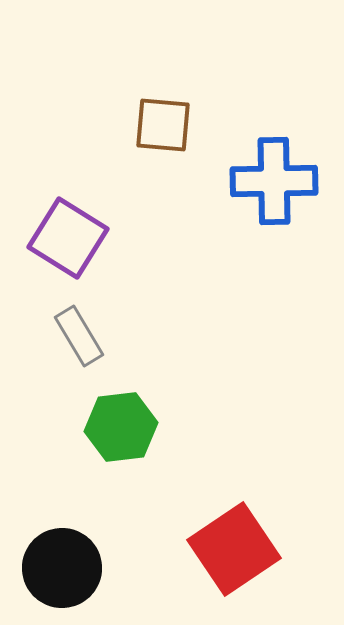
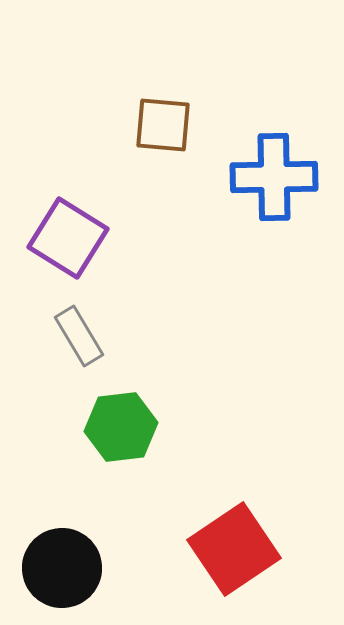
blue cross: moved 4 px up
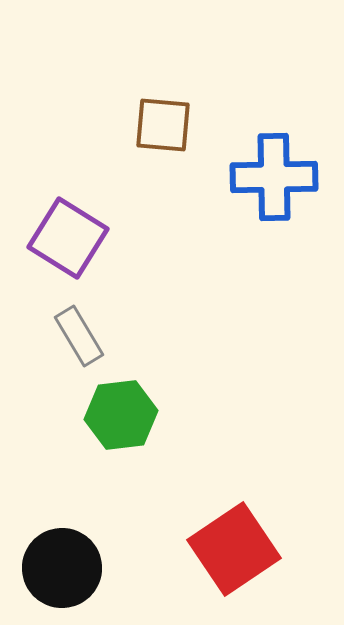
green hexagon: moved 12 px up
